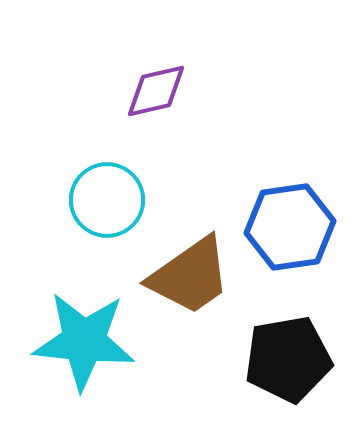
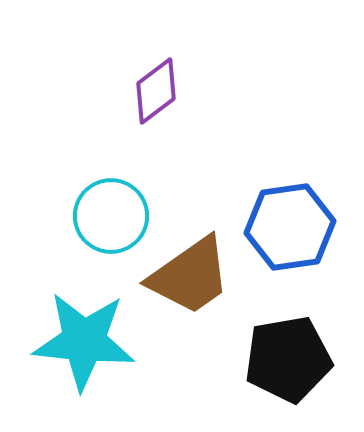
purple diamond: rotated 24 degrees counterclockwise
cyan circle: moved 4 px right, 16 px down
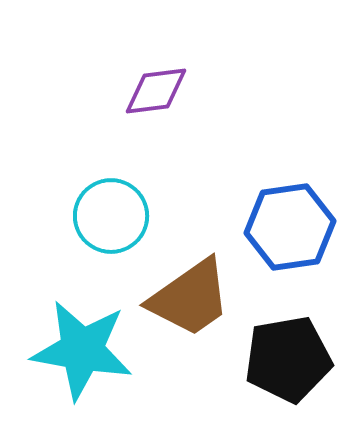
purple diamond: rotated 30 degrees clockwise
brown trapezoid: moved 22 px down
cyan star: moved 2 px left, 9 px down; rotated 4 degrees clockwise
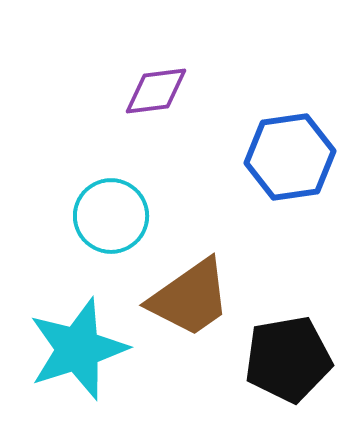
blue hexagon: moved 70 px up
cyan star: moved 4 px left, 1 px up; rotated 28 degrees counterclockwise
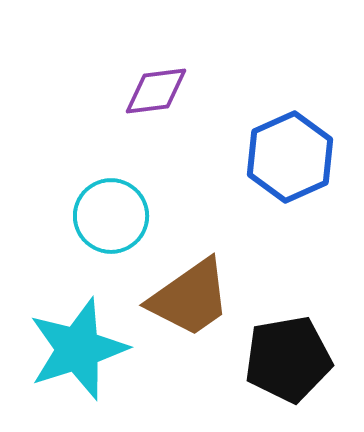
blue hexagon: rotated 16 degrees counterclockwise
